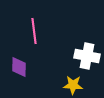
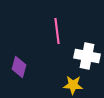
pink line: moved 23 px right
purple diamond: rotated 15 degrees clockwise
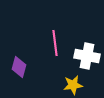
pink line: moved 2 px left, 12 px down
yellow star: rotated 12 degrees counterclockwise
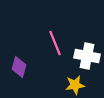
pink line: rotated 15 degrees counterclockwise
yellow star: moved 2 px right
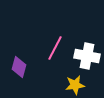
pink line: moved 5 px down; rotated 50 degrees clockwise
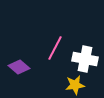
white cross: moved 2 px left, 3 px down
purple diamond: rotated 65 degrees counterclockwise
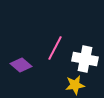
purple diamond: moved 2 px right, 2 px up
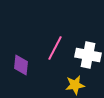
white cross: moved 3 px right, 4 px up
purple diamond: rotated 55 degrees clockwise
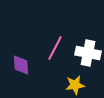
white cross: moved 2 px up
purple diamond: rotated 10 degrees counterclockwise
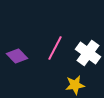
white cross: rotated 25 degrees clockwise
purple diamond: moved 4 px left, 9 px up; rotated 40 degrees counterclockwise
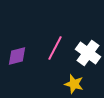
purple diamond: rotated 60 degrees counterclockwise
yellow star: moved 1 px left, 1 px up; rotated 24 degrees clockwise
